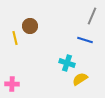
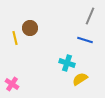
gray line: moved 2 px left
brown circle: moved 2 px down
pink cross: rotated 32 degrees clockwise
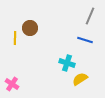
yellow line: rotated 16 degrees clockwise
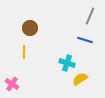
yellow line: moved 9 px right, 14 px down
